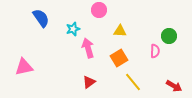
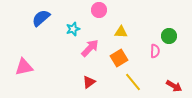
blue semicircle: rotated 96 degrees counterclockwise
yellow triangle: moved 1 px right, 1 px down
pink arrow: moved 2 px right; rotated 60 degrees clockwise
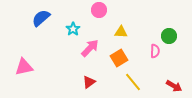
cyan star: rotated 16 degrees counterclockwise
